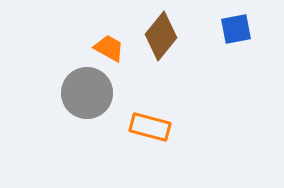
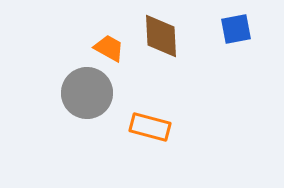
brown diamond: rotated 42 degrees counterclockwise
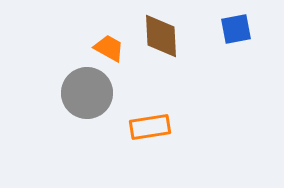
orange rectangle: rotated 24 degrees counterclockwise
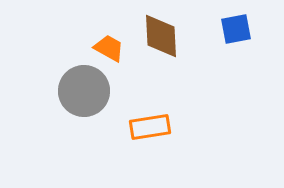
gray circle: moved 3 px left, 2 px up
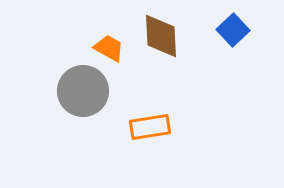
blue square: moved 3 px left, 1 px down; rotated 32 degrees counterclockwise
gray circle: moved 1 px left
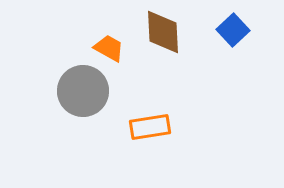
brown diamond: moved 2 px right, 4 px up
